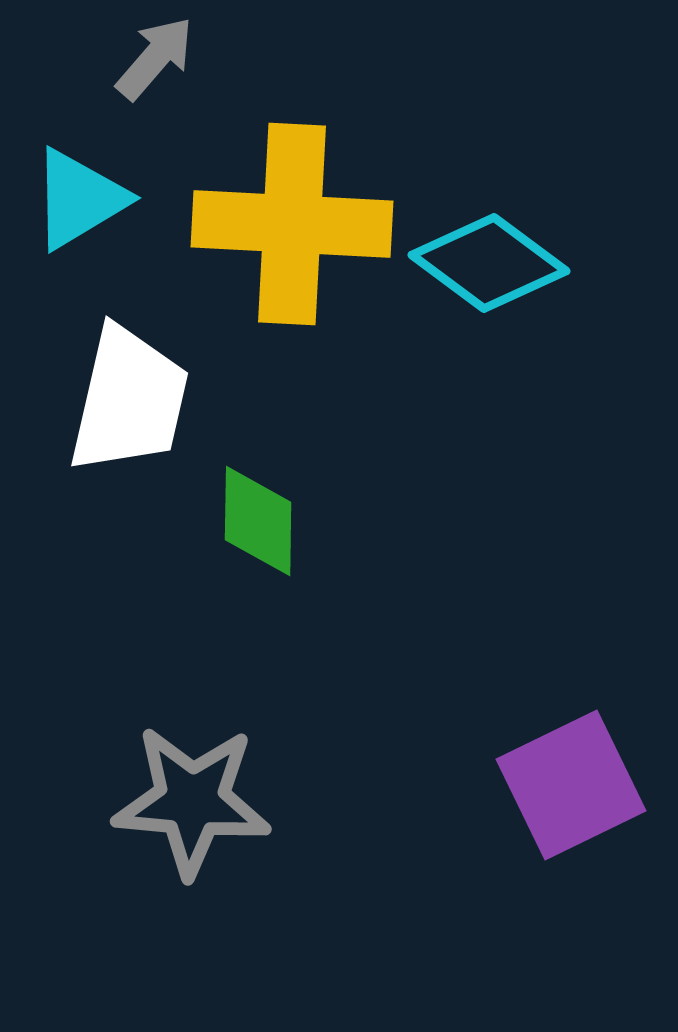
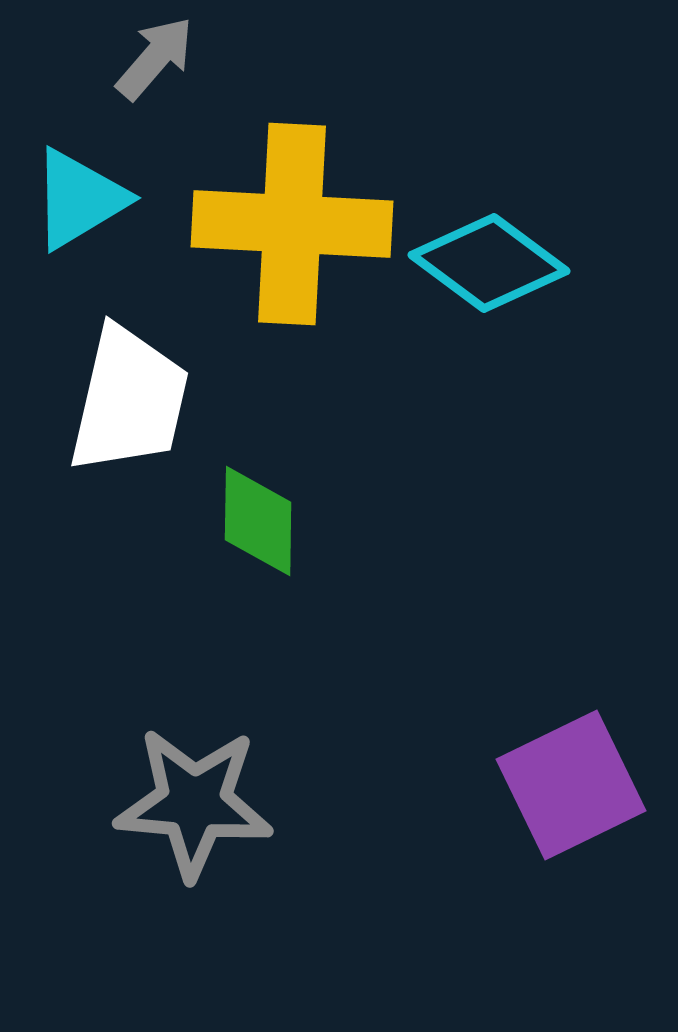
gray star: moved 2 px right, 2 px down
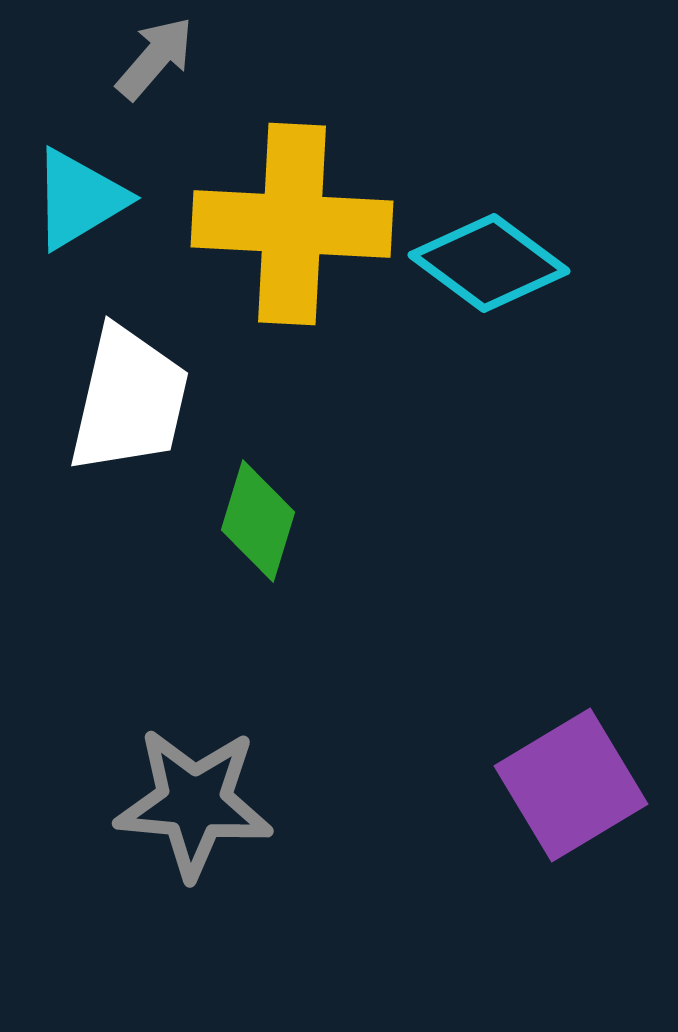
green diamond: rotated 16 degrees clockwise
purple square: rotated 5 degrees counterclockwise
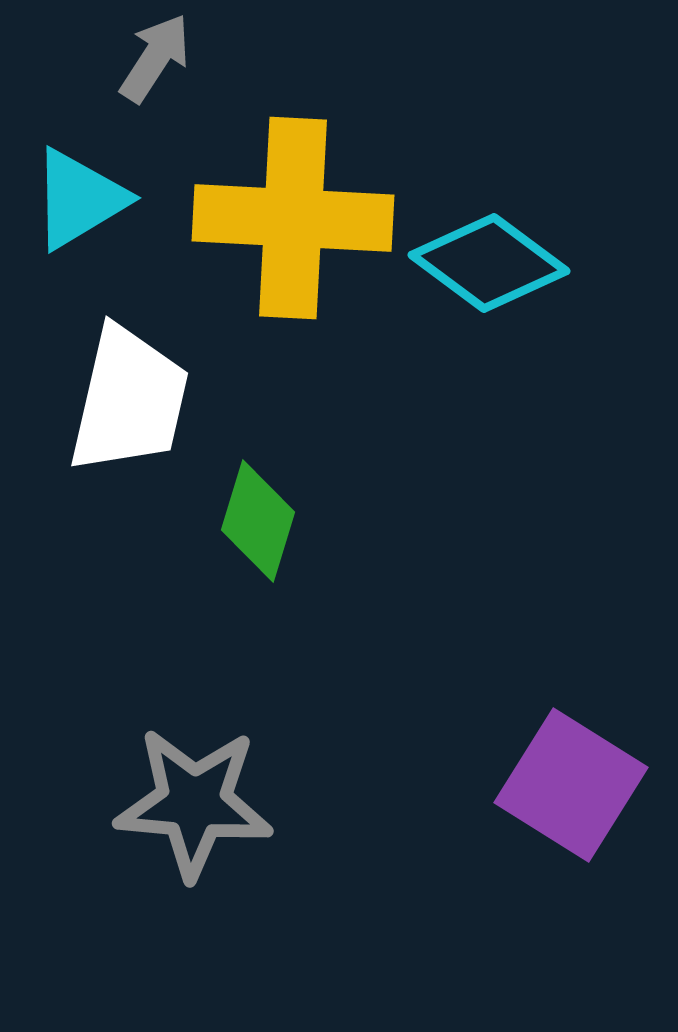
gray arrow: rotated 8 degrees counterclockwise
yellow cross: moved 1 px right, 6 px up
purple square: rotated 27 degrees counterclockwise
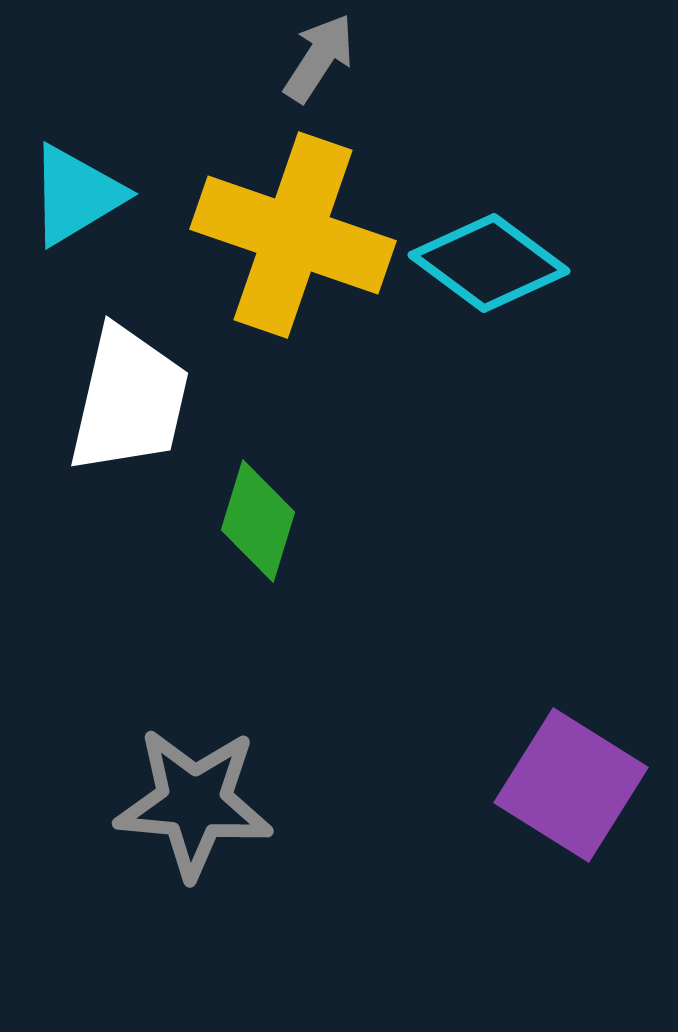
gray arrow: moved 164 px right
cyan triangle: moved 3 px left, 4 px up
yellow cross: moved 17 px down; rotated 16 degrees clockwise
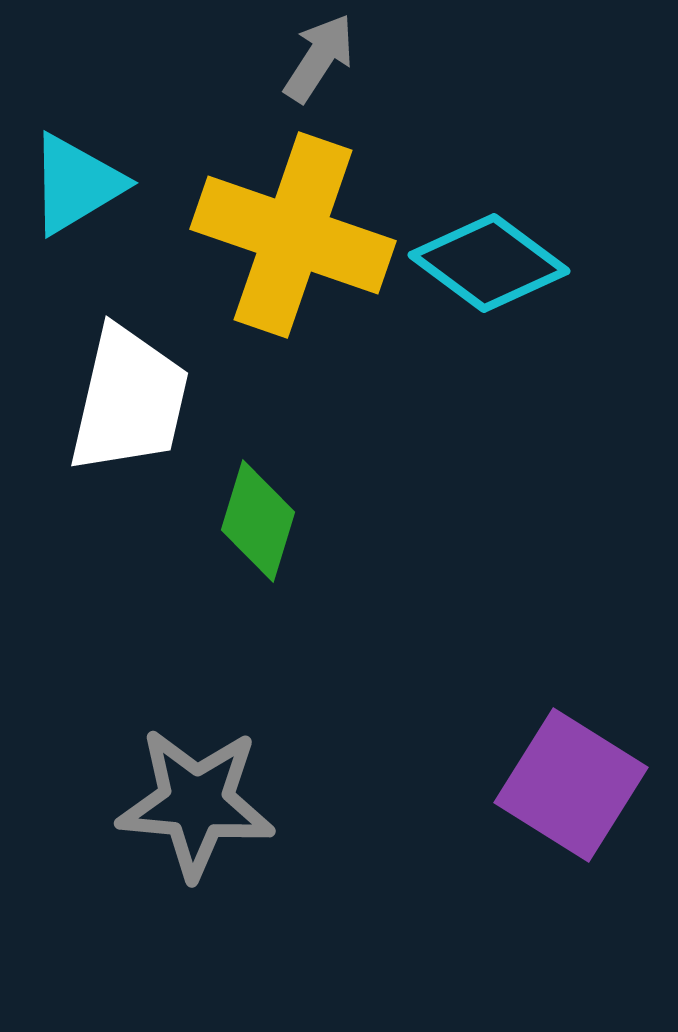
cyan triangle: moved 11 px up
gray star: moved 2 px right
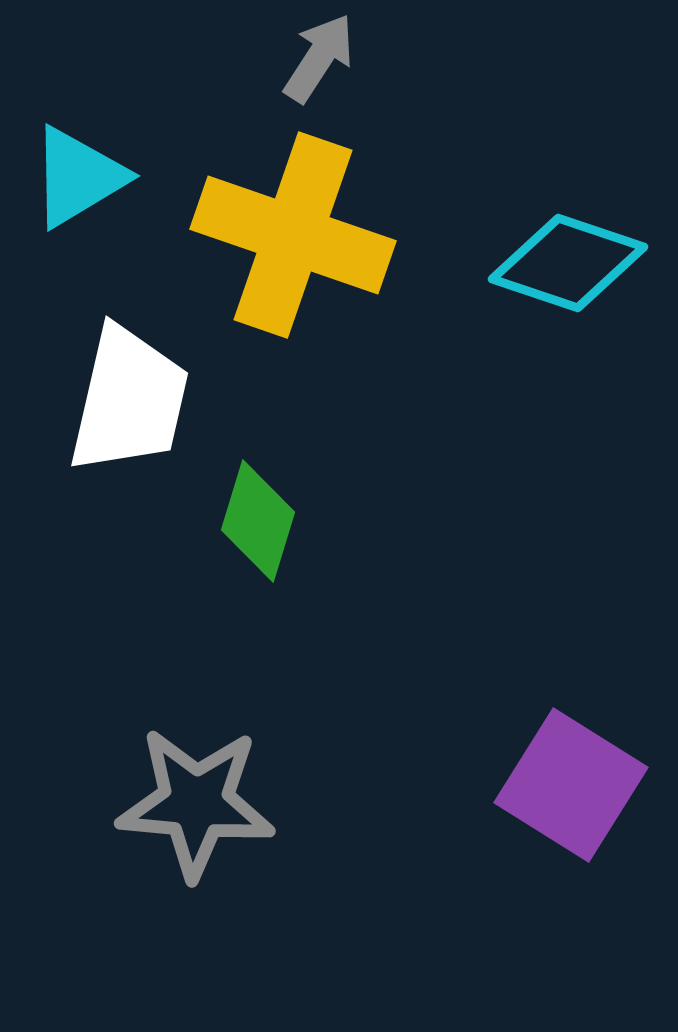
cyan triangle: moved 2 px right, 7 px up
cyan diamond: moved 79 px right; rotated 18 degrees counterclockwise
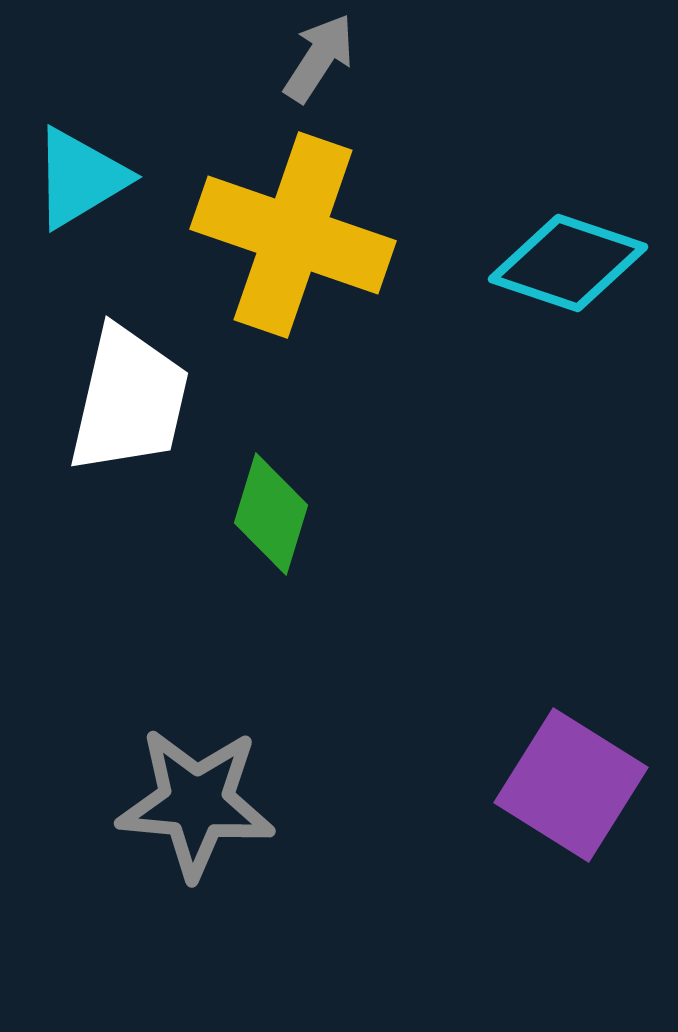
cyan triangle: moved 2 px right, 1 px down
green diamond: moved 13 px right, 7 px up
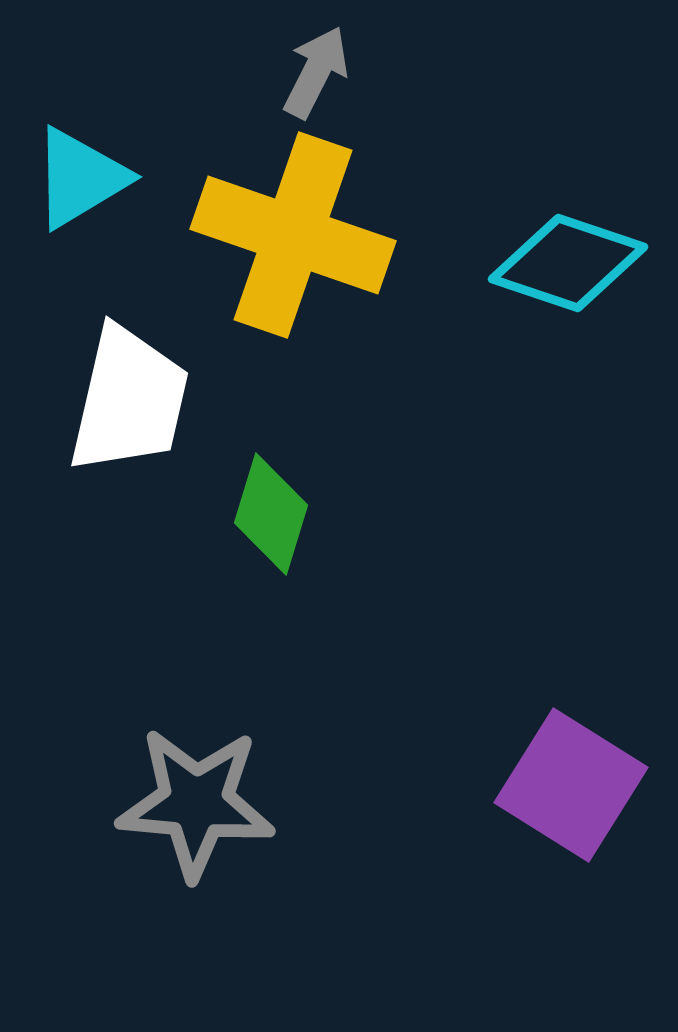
gray arrow: moved 3 px left, 14 px down; rotated 6 degrees counterclockwise
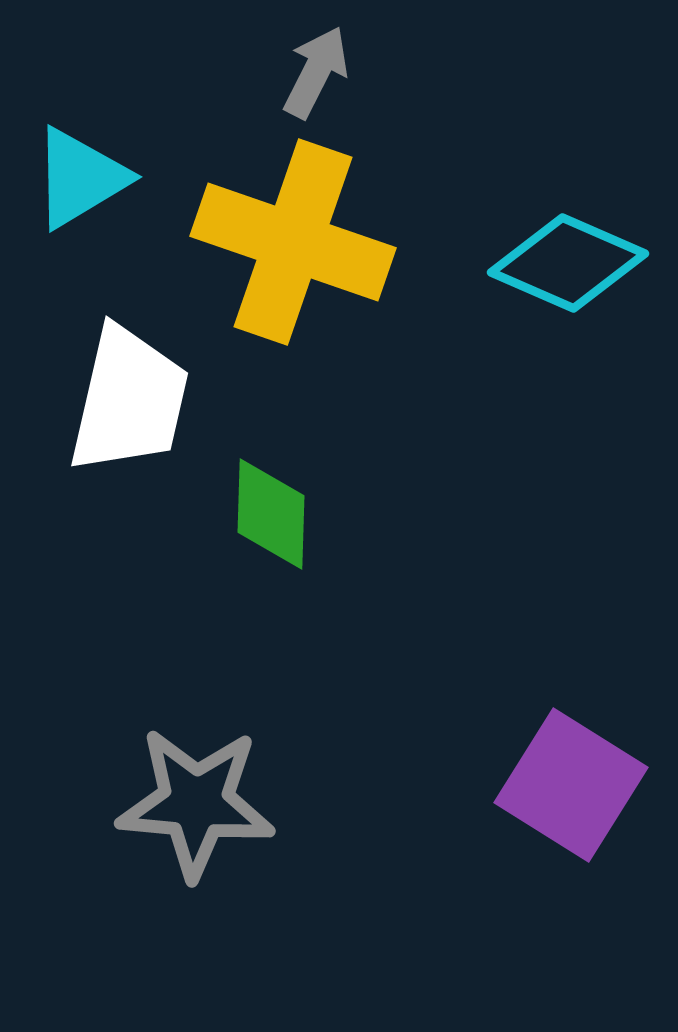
yellow cross: moved 7 px down
cyan diamond: rotated 5 degrees clockwise
green diamond: rotated 15 degrees counterclockwise
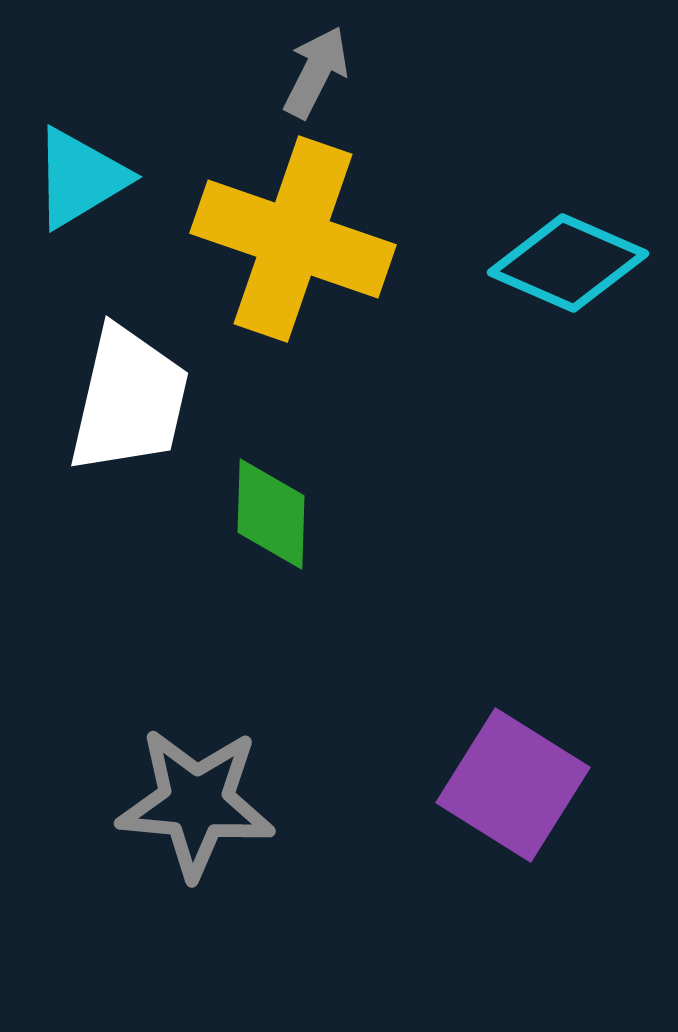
yellow cross: moved 3 px up
purple square: moved 58 px left
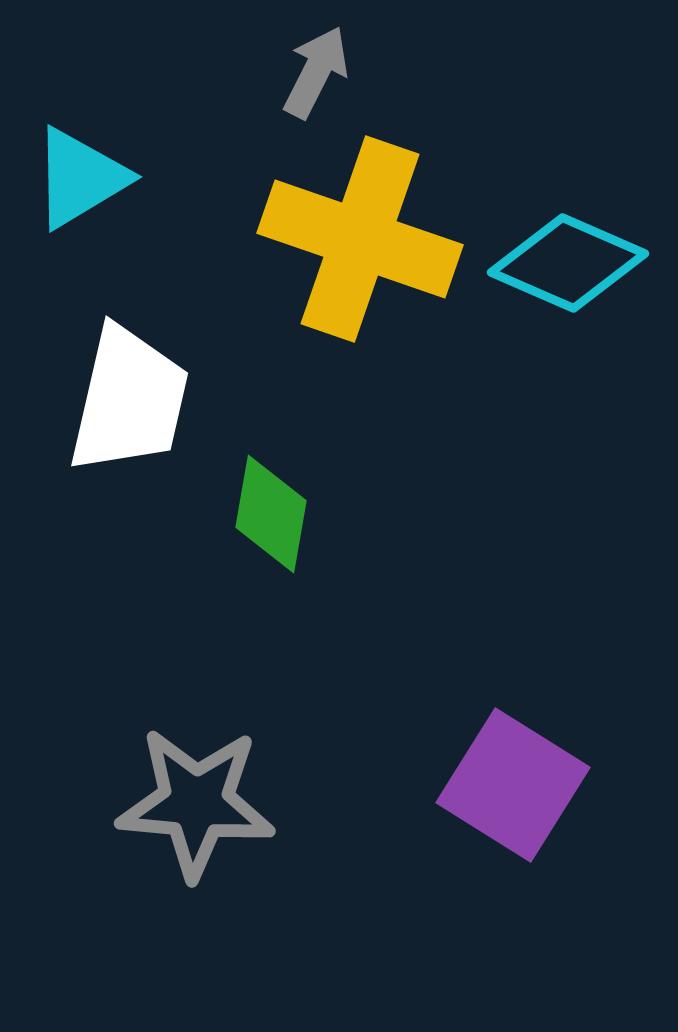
yellow cross: moved 67 px right
green diamond: rotated 8 degrees clockwise
